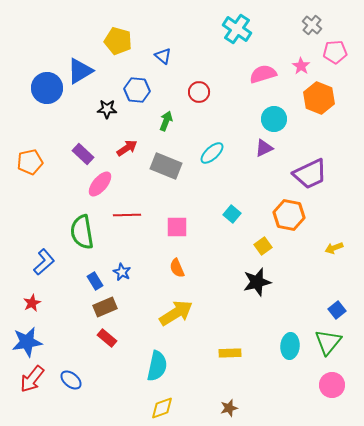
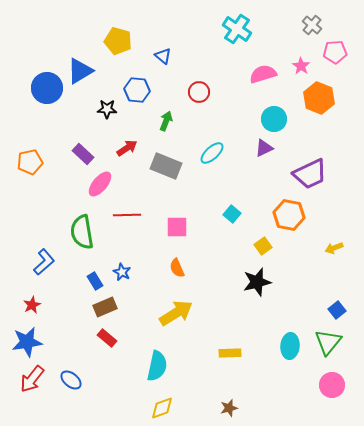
red star at (32, 303): moved 2 px down
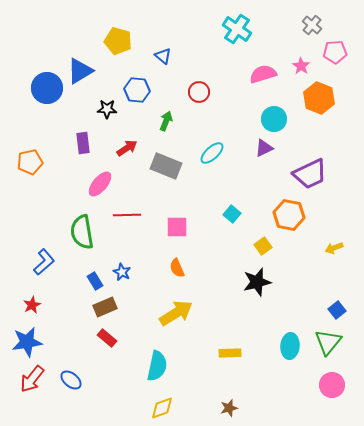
purple rectangle at (83, 154): moved 11 px up; rotated 40 degrees clockwise
